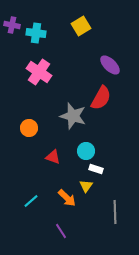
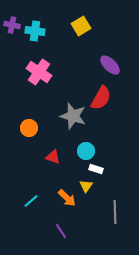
cyan cross: moved 1 px left, 2 px up
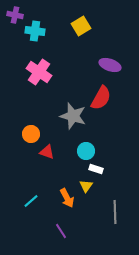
purple cross: moved 3 px right, 10 px up
purple ellipse: rotated 25 degrees counterclockwise
orange circle: moved 2 px right, 6 px down
red triangle: moved 6 px left, 5 px up
orange arrow: rotated 18 degrees clockwise
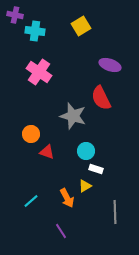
red semicircle: rotated 125 degrees clockwise
yellow triangle: moved 1 px left; rotated 24 degrees clockwise
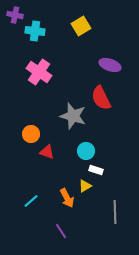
white rectangle: moved 1 px down
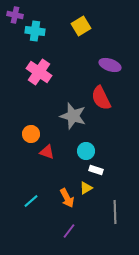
yellow triangle: moved 1 px right, 2 px down
purple line: moved 8 px right; rotated 70 degrees clockwise
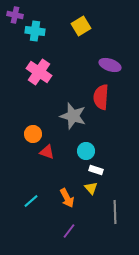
red semicircle: moved 1 px up; rotated 30 degrees clockwise
orange circle: moved 2 px right
yellow triangle: moved 5 px right; rotated 40 degrees counterclockwise
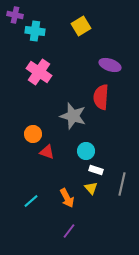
gray line: moved 7 px right, 28 px up; rotated 15 degrees clockwise
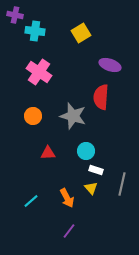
yellow square: moved 7 px down
orange circle: moved 18 px up
red triangle: moved 1 px right, 1 px down; rotated 21 degrees counterclockwise
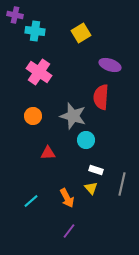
cyan circle: moved 11 px up
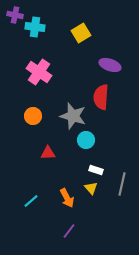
cyan cross: moved 4 px up
